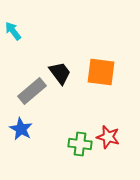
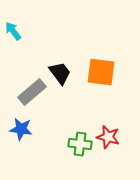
gray rectangle: moved 1 px down
blue star: rotated 20 degrees counterclockwise
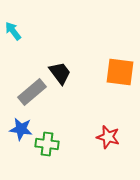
orange square: moved 19 px right
green cross: moved 33 px left
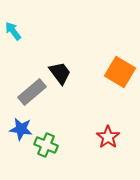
orange square: rotated 24 degrees clockwise
red star: rotated 20 degrees clockwise
green cross: moved 1 px left, 1 px down; rotated 15 degrees clockwise
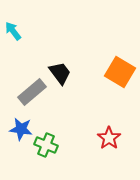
red star: moved 1 px right, 1 px down
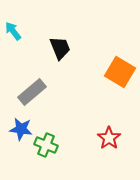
black trapezoid: moved 25 px up; rotated 15 degrees clockwise
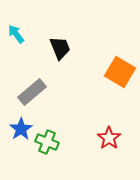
cyan arrow: moved 3 px right, 3 px down
blue star: rotated 30 degrees clockwise
green cross: moved 1 px right, 3 px up
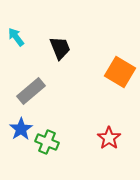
cyan arrow: moved 3 px down
gray rectangle: moved 1 px left, 1 px up
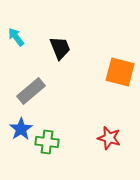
orange square: rotated 16 degrees counterclockwise
red star: rotated 20 degrees counterclockwise
green cross: rotated 15 degrees counterclockwise
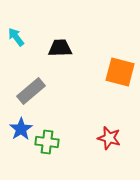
black trapezoid: rotated 70 degrees counterclockwise
